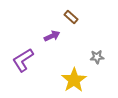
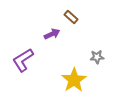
purple arrow: moved 2 px up
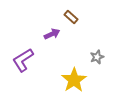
gray star: rotated 16 degrees counterclockwise
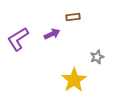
brown rectangle: moved 2 px right; rotated 48 degrees counterclockwise
purple L-shape: moved 5 px left, 21 px up
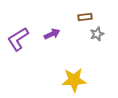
brown rectangle: moved 12 px right
gray star: moved 23 px up
yellow star: rotated 30 degrees clockwise
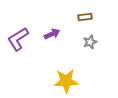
gray star: moved 7 px left, 8 px down
yellow star: moved 8 px left, 1 px down
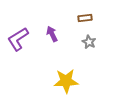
brown rectangle: moved 1 px down
purple arrow: rotated 91 degrees counterclockwise
gray star: moved 1 px left; rotated 24 degrees counterclockwise
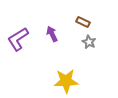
brown rectangle: moved 2 px left, 4 px down; rotated 32 degrees clockwise
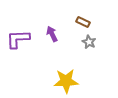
purple L-shape: rotated 30 degrees clockwise
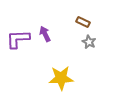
purple arrow: moved 7 px left
yellow star: moved 5 px left, 3 px up
